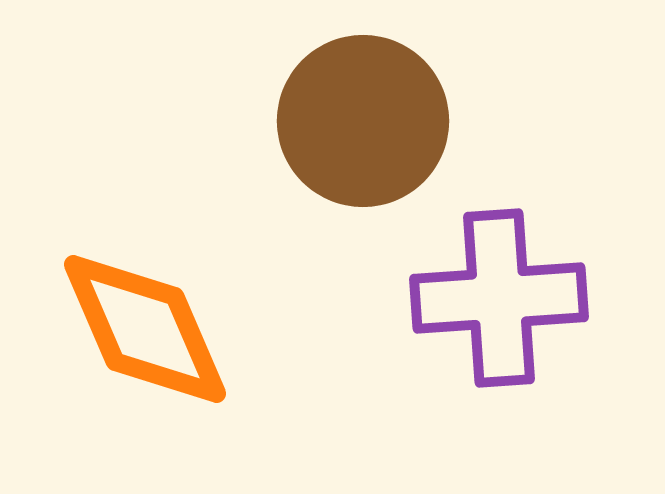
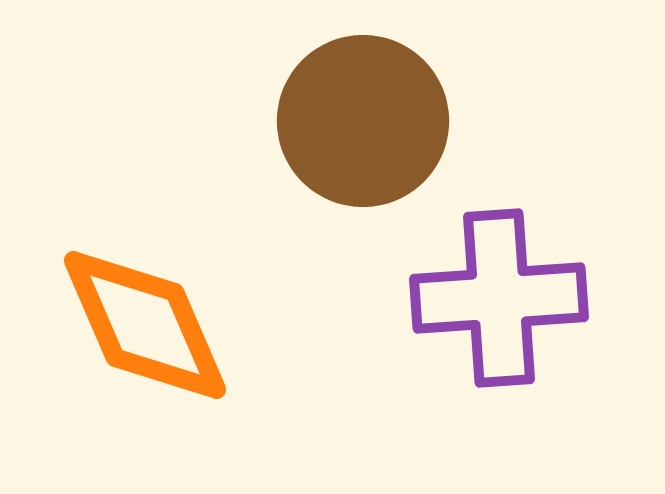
orange diamond: moved 4 px up
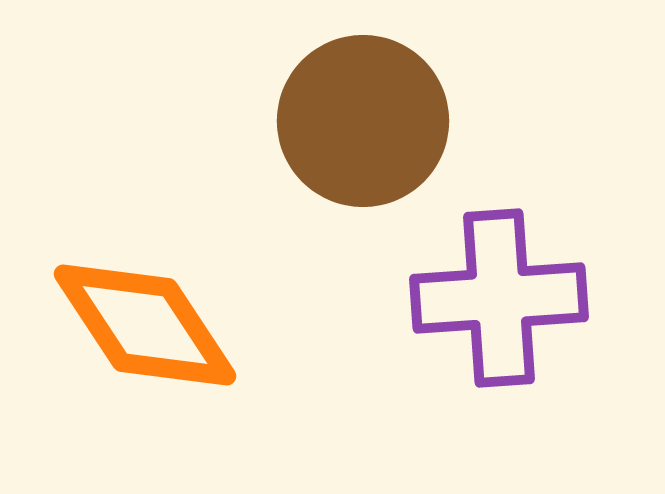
orange diamond: rotated 10 degrees counterclockwise
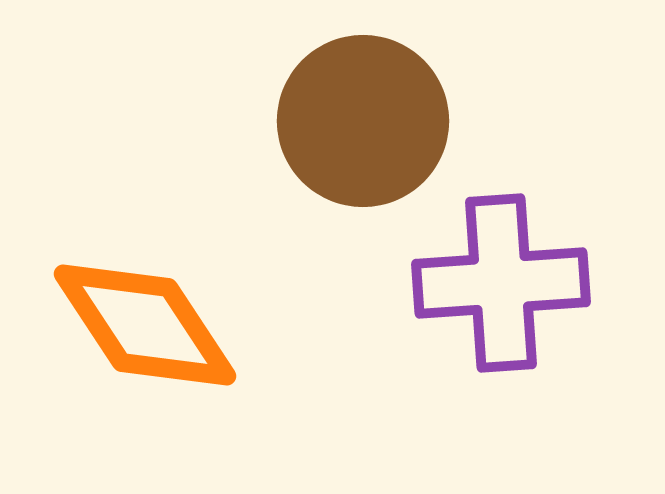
purple cross: moved 2 px right, 15 px up
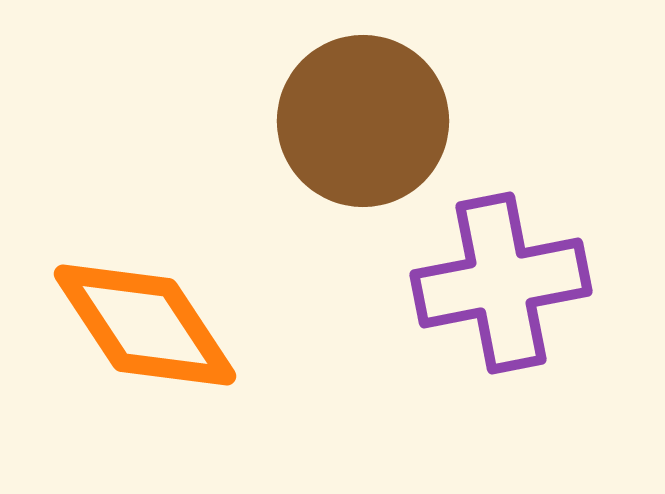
purple cross: rotated 7 degrees counterclockwise
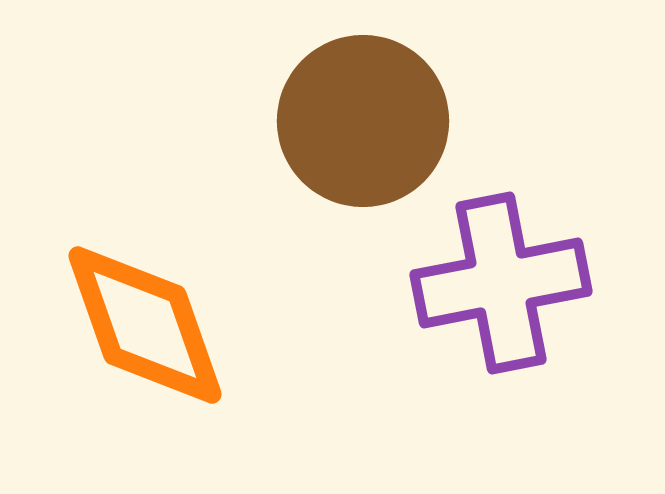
orange diamond: rotated 14 degrees clockwise
